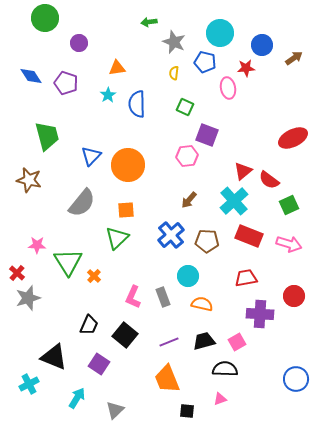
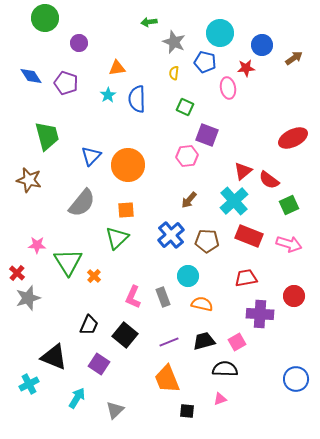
blue semicircle at (137, 104): moved 5 px up
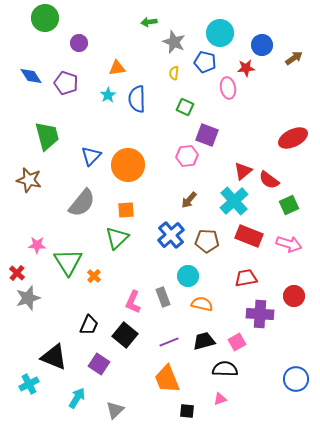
pink L-shape at (133, 297): moved 5 px down
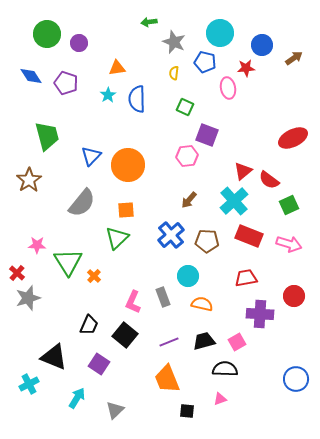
green circle at (45, 18): moved 2 px right, 16 px down
brown star at (29, 180): rotated 25 degrees clockwise
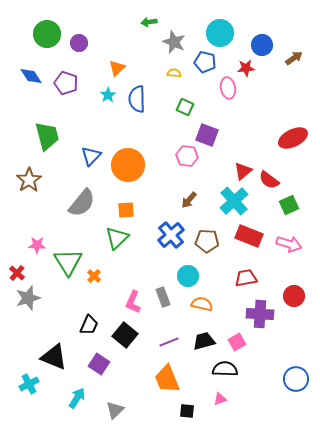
orange triangle at (117, 68): rotated 36 degrees counterclockwise
yellow semicircle at (174, 73): rotated 88 degrees clockwise
pink hexagon at (187, 156): rotated 15 degrees clockwise
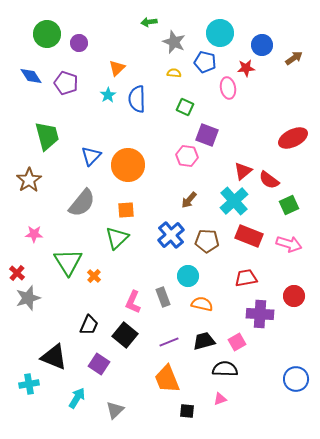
pink star at (37, 245): moved 3 px left, 11 px up
cyan cross at (29, 384): rotated 18 degrees clockwise
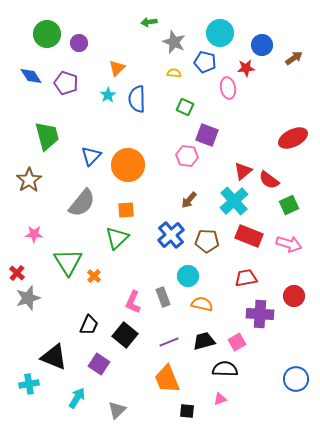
gray triangle at (115, 410): moved 2 px right
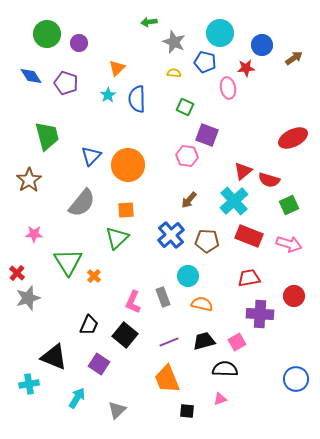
red semicircle at (269, 180): rotated 20 degrees counterclockwise
red trapezoid at (246, 278): moved 3 px right
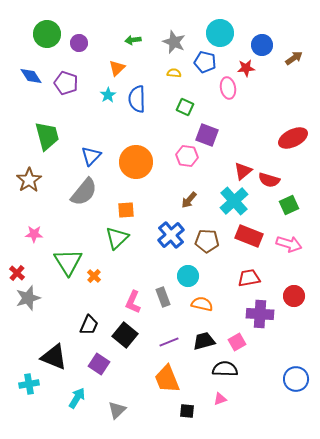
green arrow at (149, 22): moved 16 px left, 18 px down
orange circle at (128, 165): moved 8 px right, 3 px up
gray semicircle at (82, 203): moved 2 px right, 11 px up
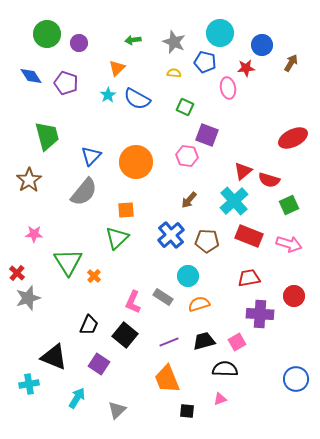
brown arrow at (294, 58): moved 3 px left, 5 px down; rotated 24 degrees counterclockwise
blue semicircle at (137, 99): rotated 60 degrees counterclockwise
gray rectangle at (163, 297): rotated 36 degrees counterclockwise
orange semicircle at (202, 304): moved 3 px left; rotated 30 degrees counterclockwise
